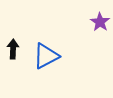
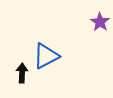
black arrow: moved 9 px right, 24 px down
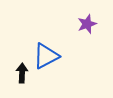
purple star: moved 13 px left, 2 px down; rotated 18 degrees clockwise
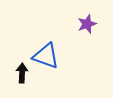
blue triangle: rotated 48 degrees clockwise
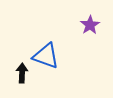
purple star: moved 3 px right, 1 px down; rotated 12 degrees counterclockwise
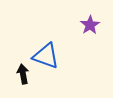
black arrow: moved 1 px right, 1 px down; rotated 12 degrees counterclockwise
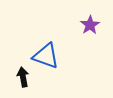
black arrow: moved 3 px down
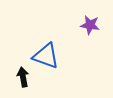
purple star: rotated 30 degrees counterclockwise
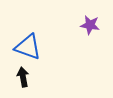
blue triangle: moved 18 px left, 9 px up
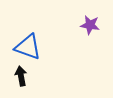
black arrow: moved 2 px left, 1 px up
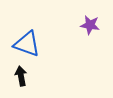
blue triangle: moved 1 px left, 3 px up
